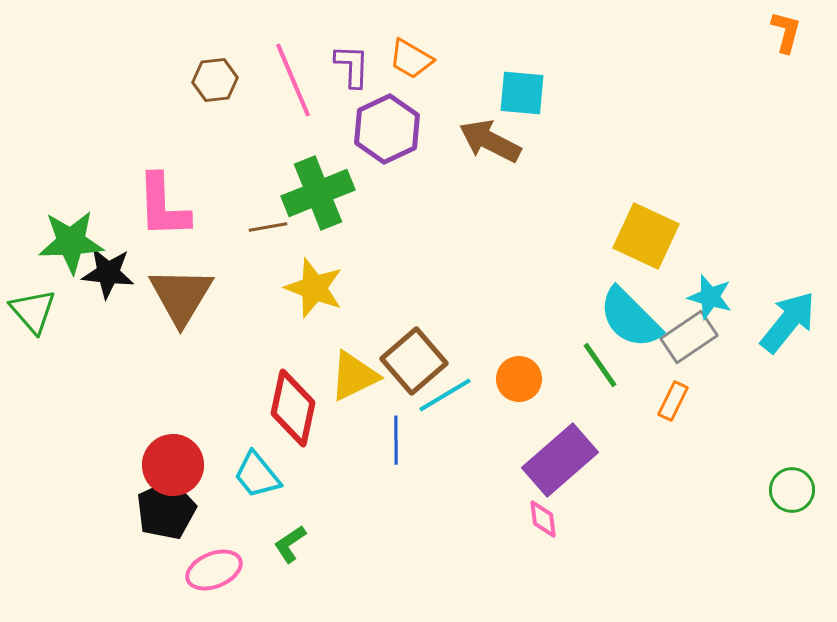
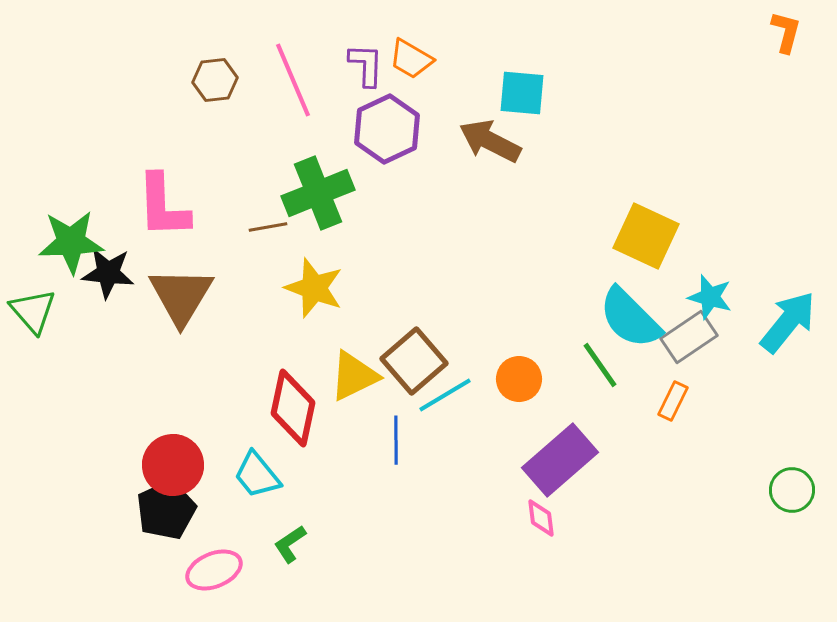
purple L-shape: moved 14 px right, 1 px up
pink diamond: moved 2 px left, 1 px up
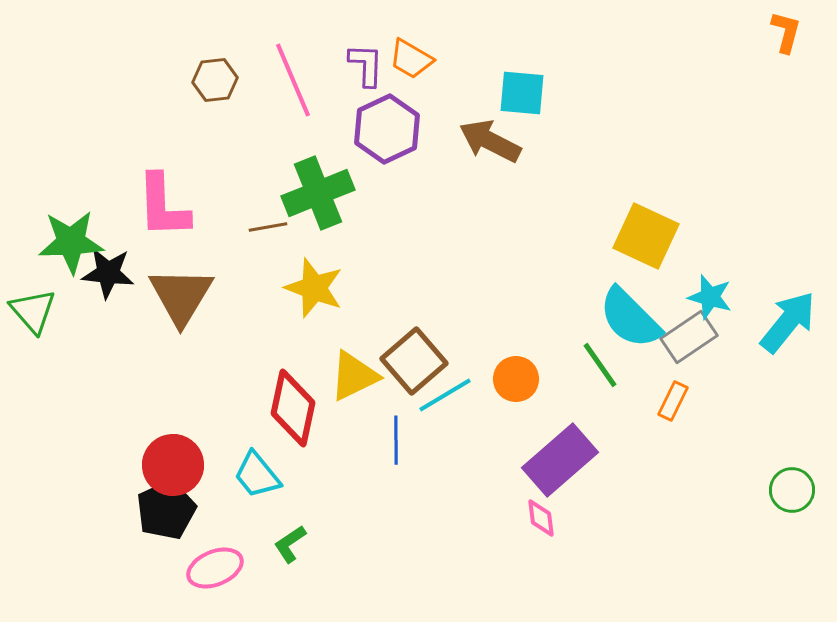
orange circle: moved 3 px left
pink ellipse: moved 1 px right, 2 px up
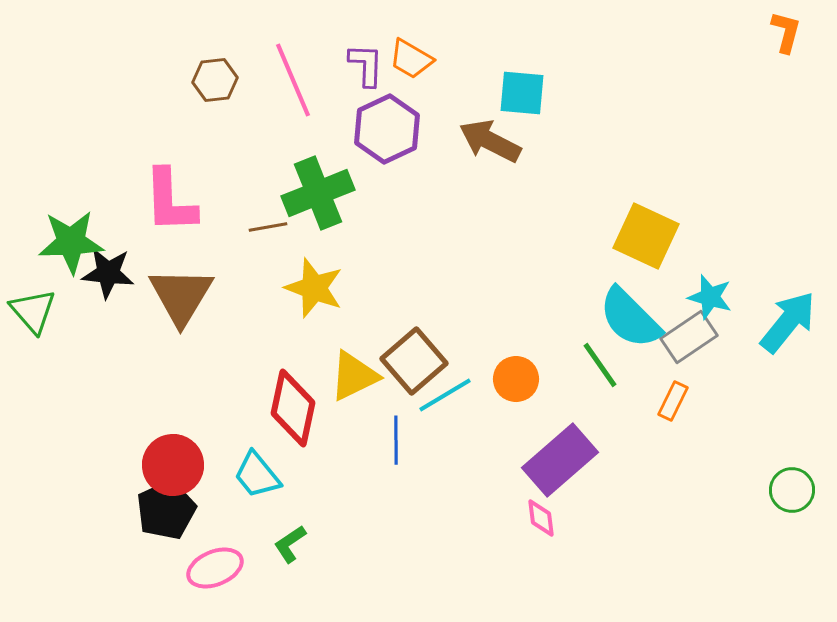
pink L-shape: moved 7 px right, 5 px up
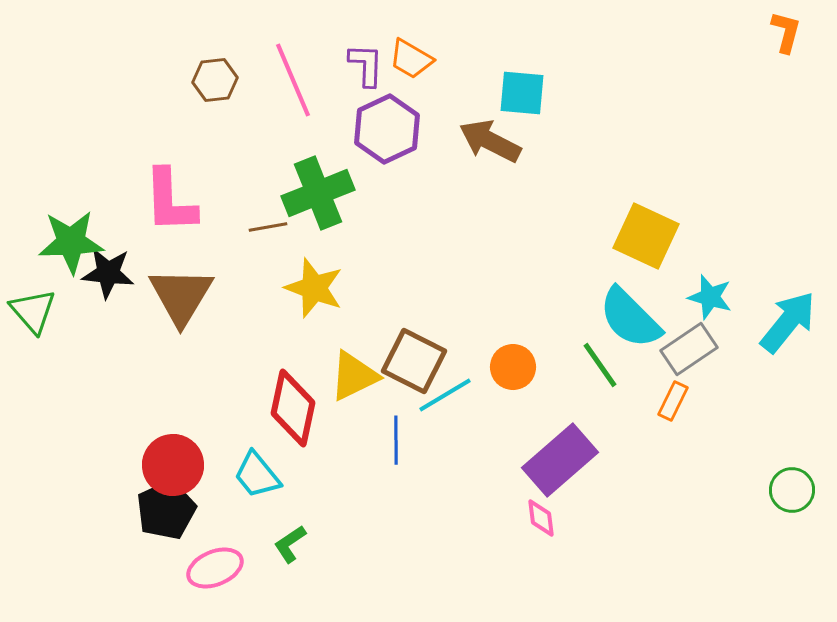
gray rectangle: moved 12 px down
brown square: rotated 22 degrees counterclockwise
orange circle: moved 3 px left, 12 px up
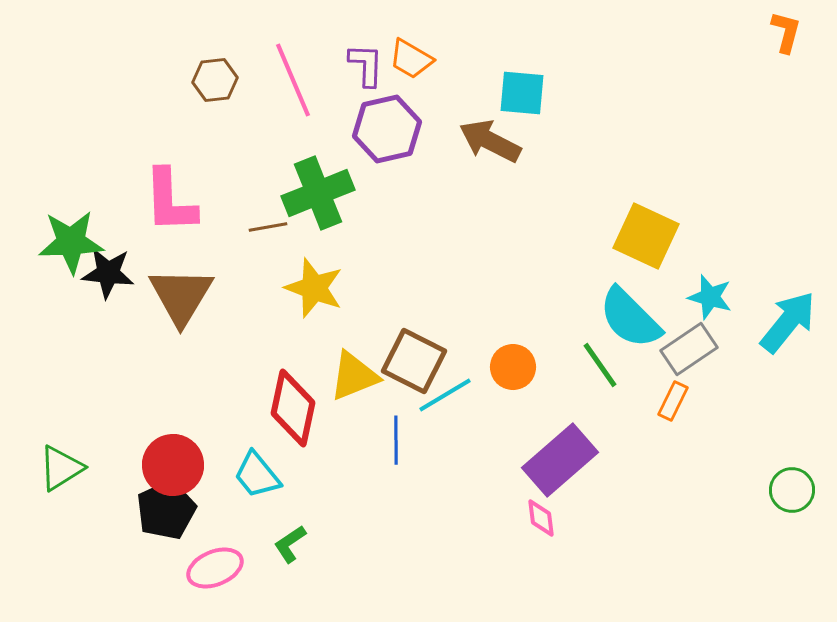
purple hexagon: rotated 12 degrees clockwise
green triangle: moved 28 px right, 157 px down; rotated 39 degrees clockwise
yellow triangle: rotated 4 degrees clockwise
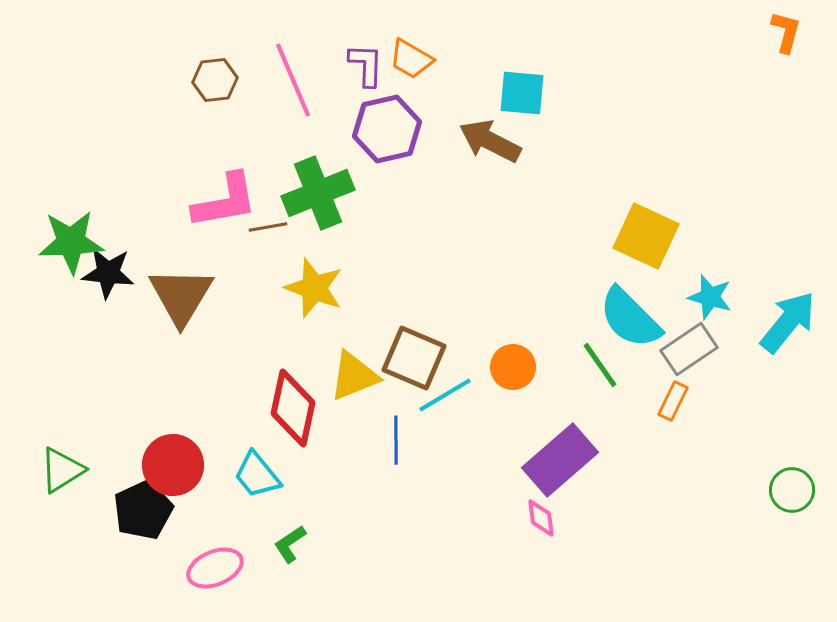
pink L-shape: moved 55 px right; rotated 98 degrees counterclockwise
brown square: moved 3 px up; rotated 4 degrees counterclockwise
green triangle: moved 1 px right, 2 px down
black pentagon: moved 23 px left
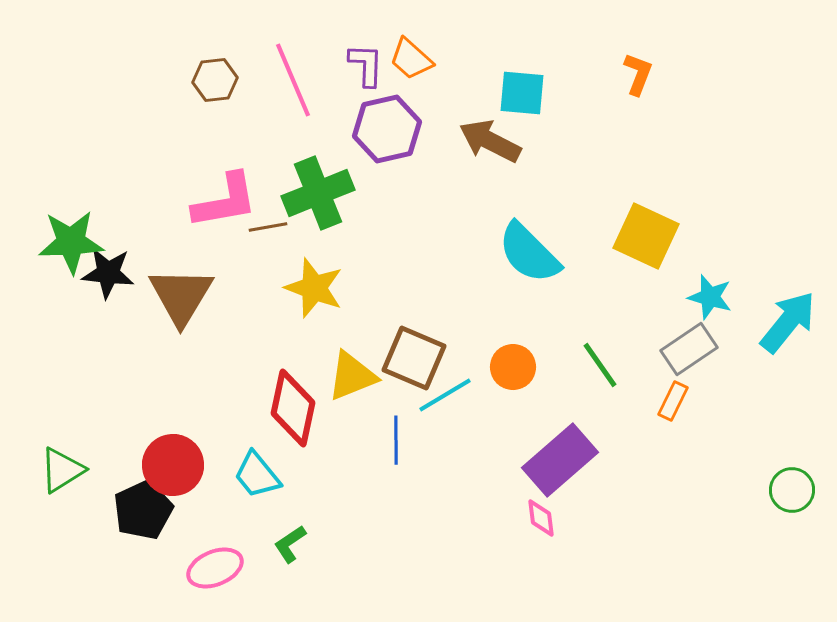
orange L-shape: moved 148 px left, 42 px down; rotated 6 degrees clockwise
orange trapezoid: rotated 12 degrees clockwise
cyan semicircle: moved 101 px left, 65 px up
yellow triangle: moved 2 px left
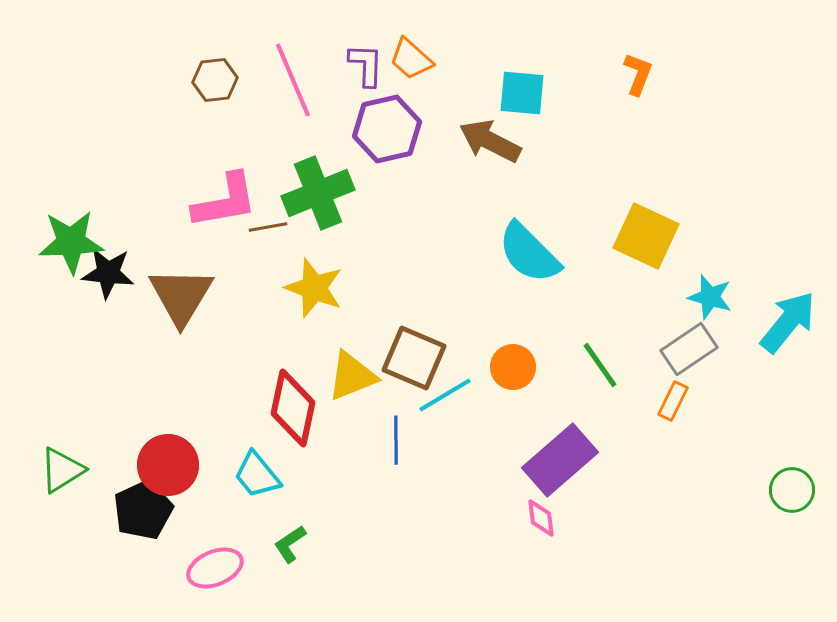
red circle: moved 5 px left
